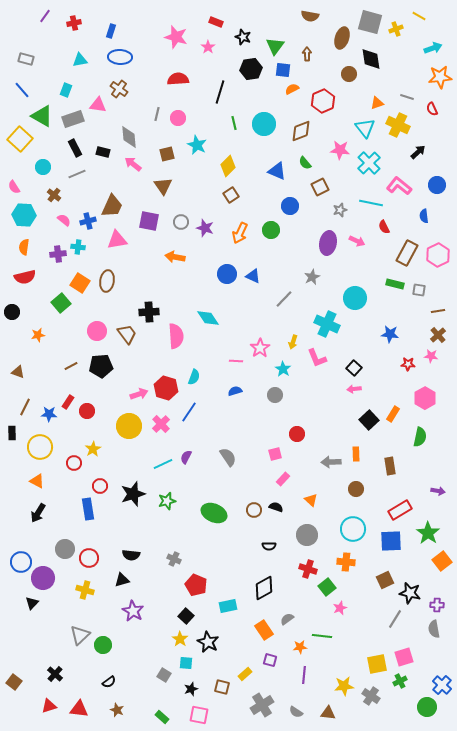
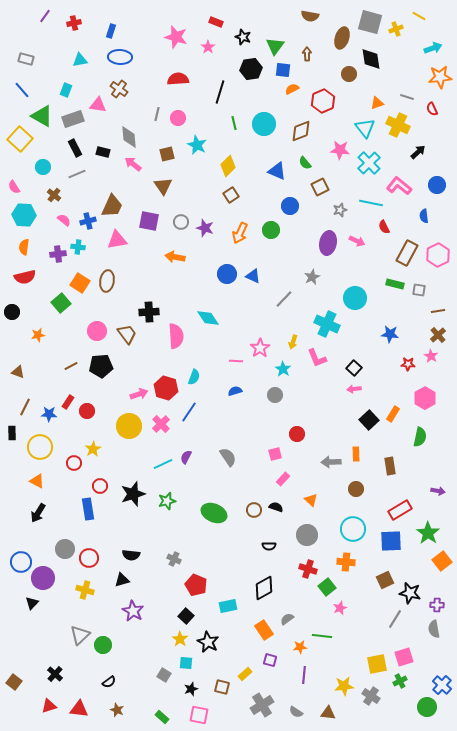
pink star at (431, 356): rotated 24 degrees clockwise
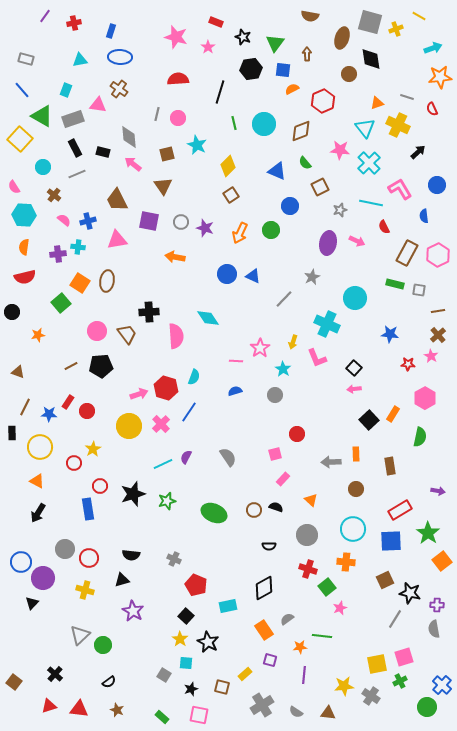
green triangle at (275, 46): moved 3 px up
pink L-shape at (399, 186): moved 1 px right, 3 px down; rotated 20 degrees clockwise
brown trapezoid at (112, 206): moved 5 px right, 6 px up; rotated 130 degrees clockwise
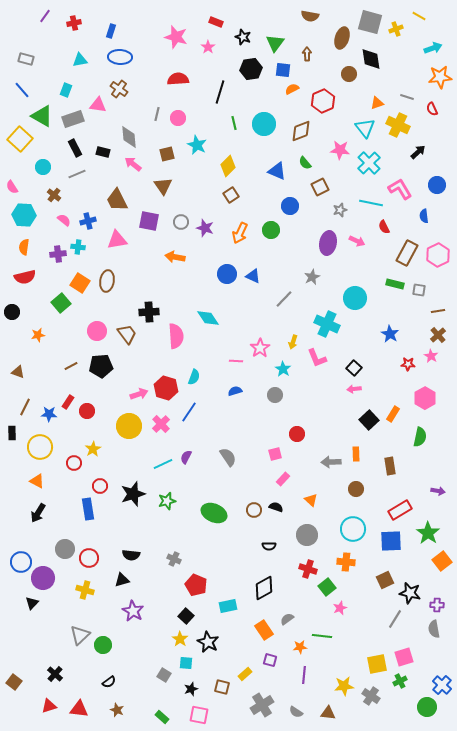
pink semicircle at (14, 187): moved 2 px left
blue star at (390, 334): rotated 24 degrees clockwise
